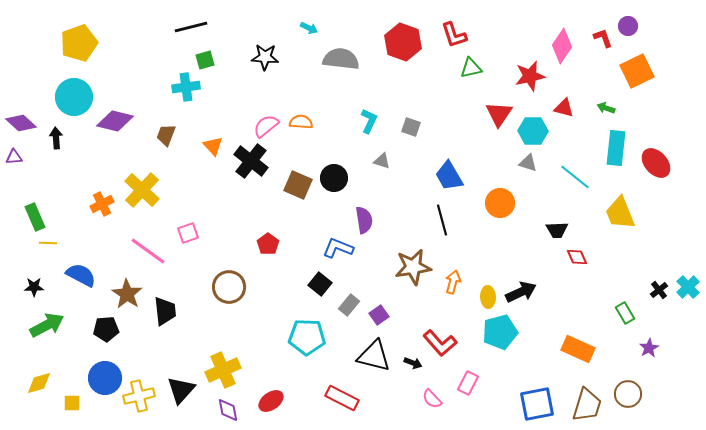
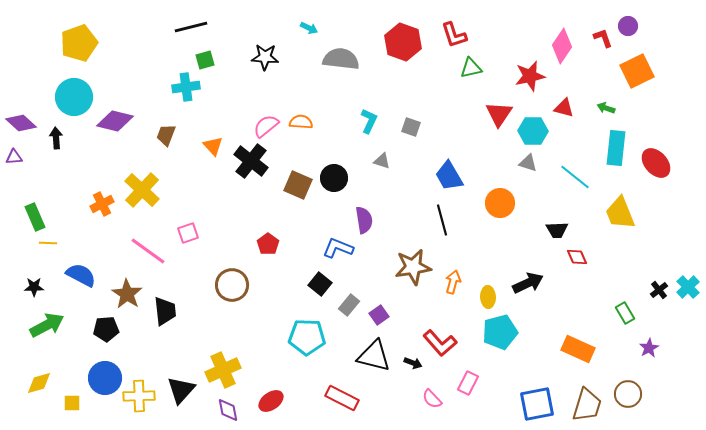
brown circle at (229, 287): moved 3 px right, 2 px up
black arrow at (521, 292): moved 7 px right, 9 px up
yellow cross at (139, 396): rotated 12 degrees clockwise
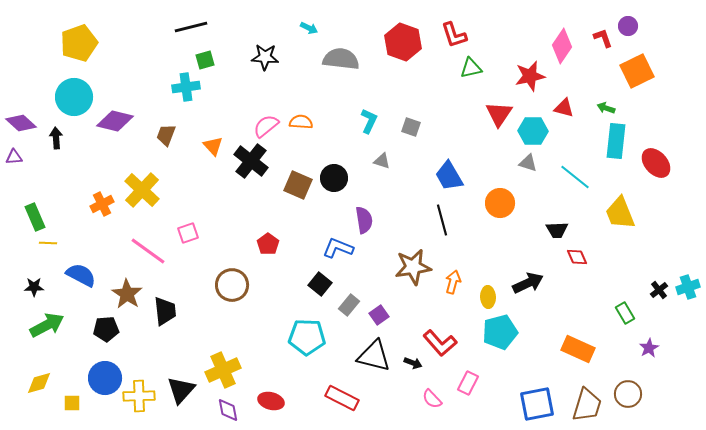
cyan rectangle at (616, 148): moved 7 px up
cyan cross at (688, 287): rotated 25 degrees clockwise
red ellipse at (271, 401): rotated 50 degrees clockwise
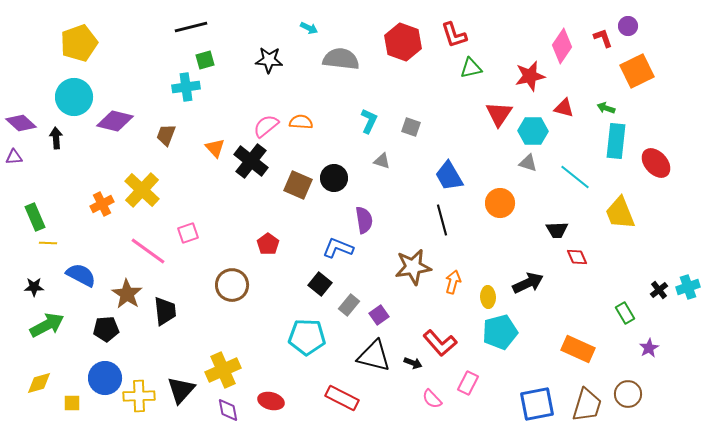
black star at (265, 57): moved 4 px right, 3 px down
orange triangle at (213, 146): moved 2 px right, 2 px down
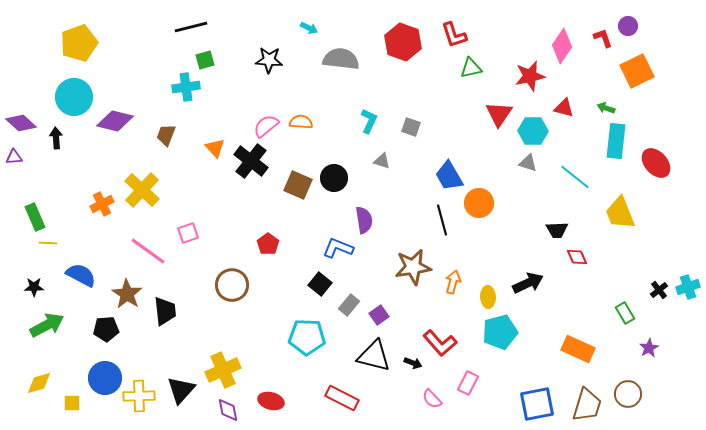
orange circle at (500, 203): moved 21 px left
